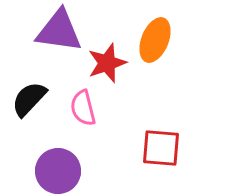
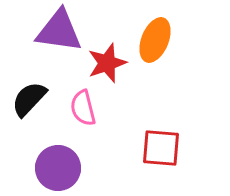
purple circle: moved 3 px up
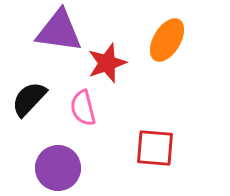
orange ellipse: moved 12 px right; rotated 9 degrees clockwise
red square: moved 6 px left
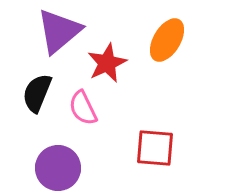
purple triangle: rotated 48 degrees counterclockwise
red star: rotated 6 degrees counterclockwise
black semicircle: moved 8 px right, 6 px up; rotated 21 degrees counterclockwise
pink semicircle: rotated 12 degrees counterclockwise
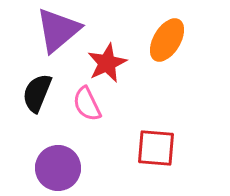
purple triangle: moved 1 px left, 1 px up
pink semicircle: moved 4 px right, 4 px up
red square: moved 1 px right
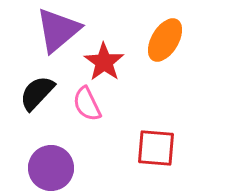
orange ellipse: moved 2 px left
red star: moved 3 px left, 1 px up; rotated 12 degrees counterclockwise
black semicircle: rotated 21 degrees clockwise
purple circle: moved 7 px left
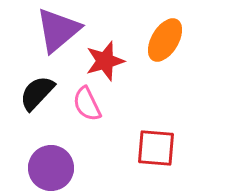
red star: moved 1 px right, 1 px up; rotated 21 degrees clockwise
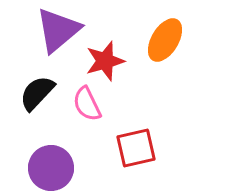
red square: moved 20 px left; rotated 18 degrees counterclockwise
